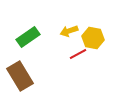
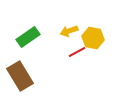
red line: moved 1 px left, 2 px up
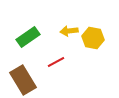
yellow arrow: rotated 12 degrees clockwise
red line: moved 21 px left, 10 px down
brown rectangle: moved 3 px right, 4 px down
